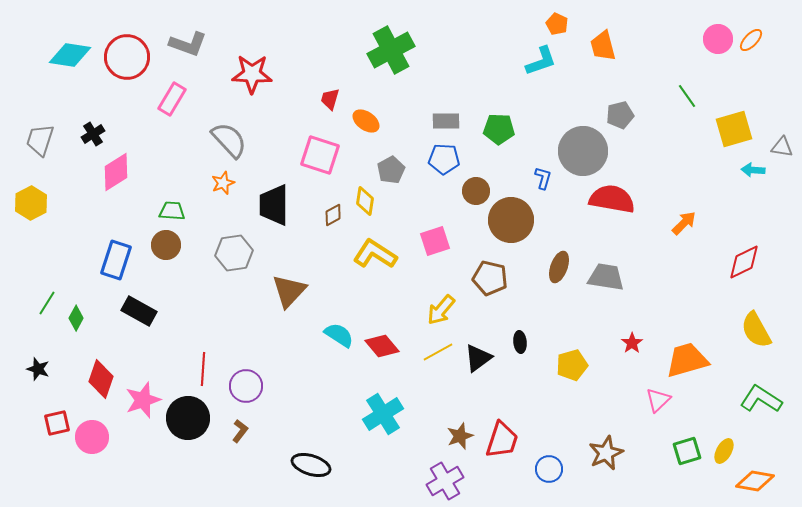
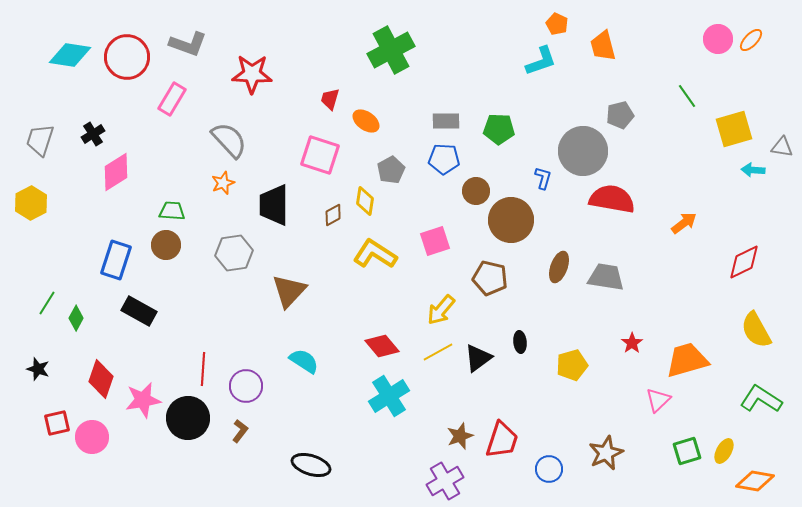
orange arrow at (684, 223): rotated 8 degrees clockwise
cyan semicircle at (339, 335): moved 35 px left, 26 px down
pink star at (143, 400): rotated 9 degrees clockwise
cyan cross at (383, 414): moved 6 px right, 18 px up
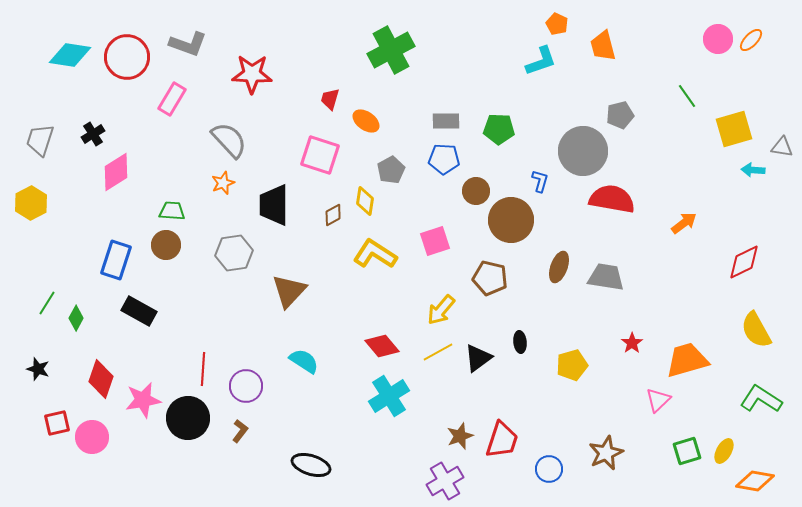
blue L-shape at (543, 178): moved 3 px left, 3 px down
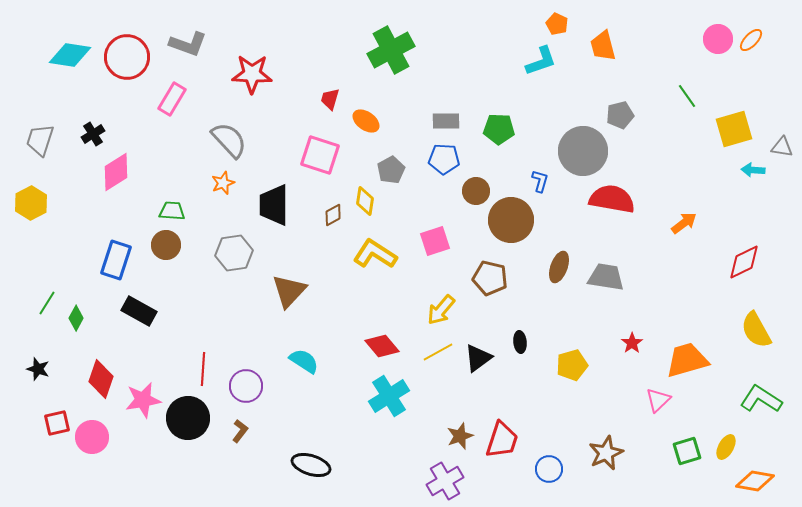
yellow ellipse at (724, 451): moved 2 px right, 4 px up
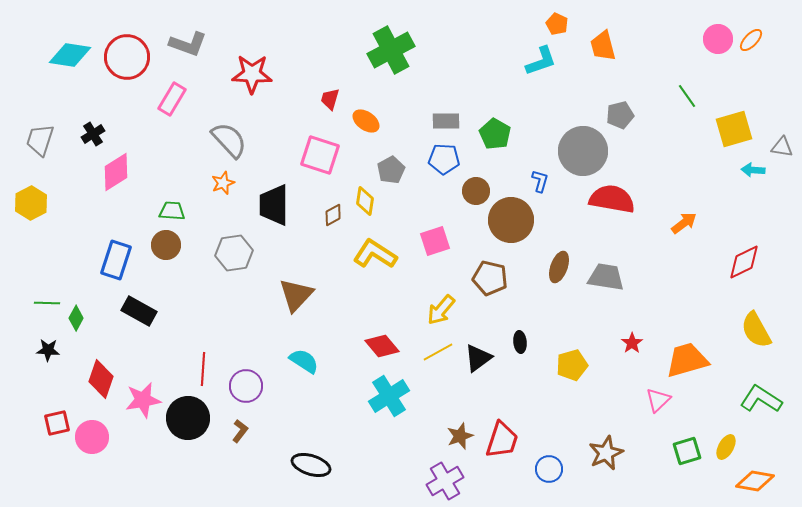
green pentagon at (499, 129): moved 4 px left, 5 px down; rotated 28 degrees clockwise
brown triangle at (289, 291): moved 7 px right, 4 px down
green line at (47, 303): rotated 60 degrees clockwise
black star at (38, 369): moved 10 px right, 19 px up; rotated 15 degrees counterclockwise
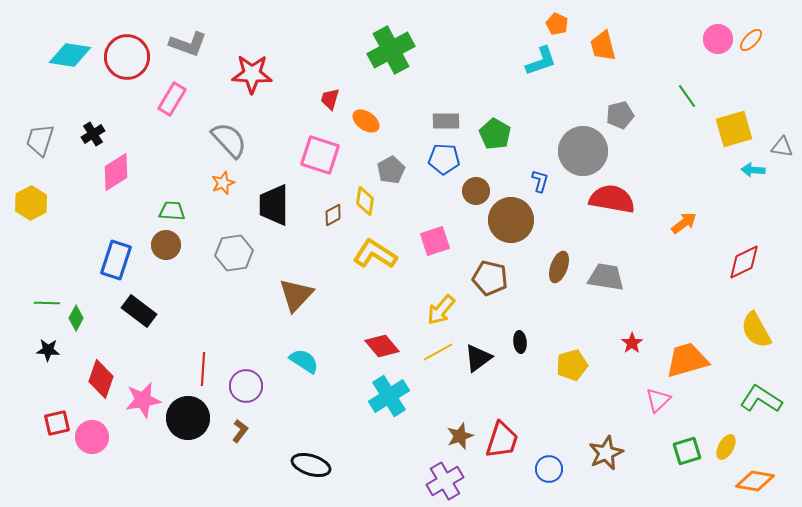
black rectangle at (139, 311): rotated 8 degrees clockwise
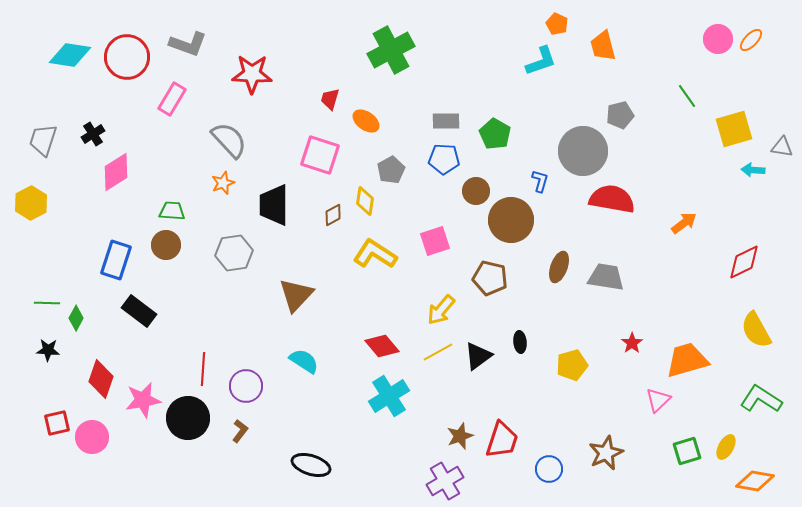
gray trapezoid at (40, 140): moved 3 px right
black triangle at (478, 358): moved 2 px up
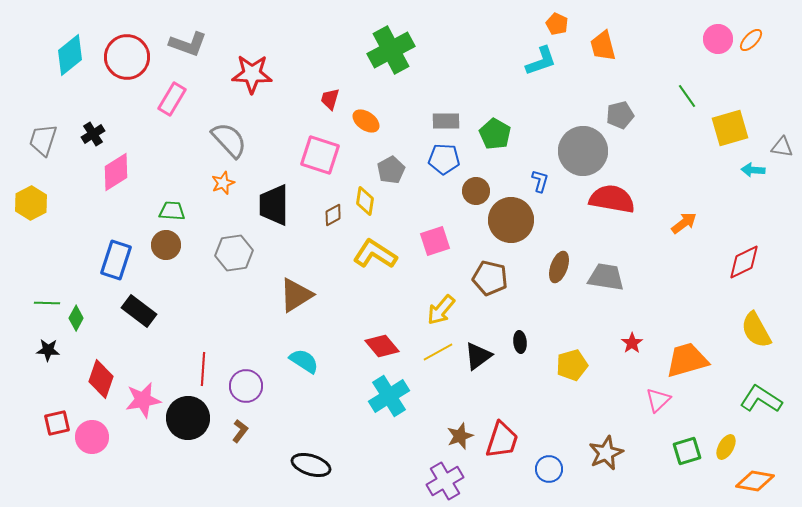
cyan diamond at (70, 55): rotated 48 degrees counterclockwise
yellow square at (734, 129): moved 4 px left, 1 px up
brown triangle at (296, 295): rotated 15 degrees clockwise
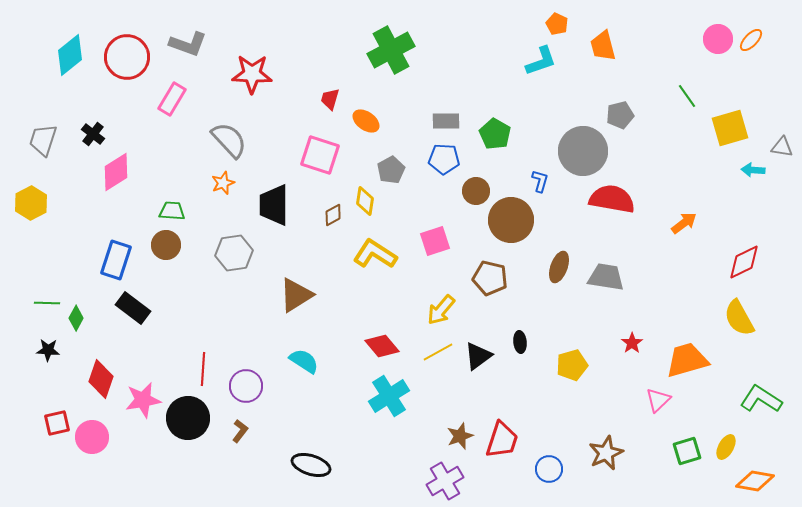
black cross at (93, 134): rotated 20 degrees counterclockwise
black rectangle at (139, 311): moved 6 px left, 3 px up
yellow semicircle at (756, 330): moved 17 px left, 12 px up
